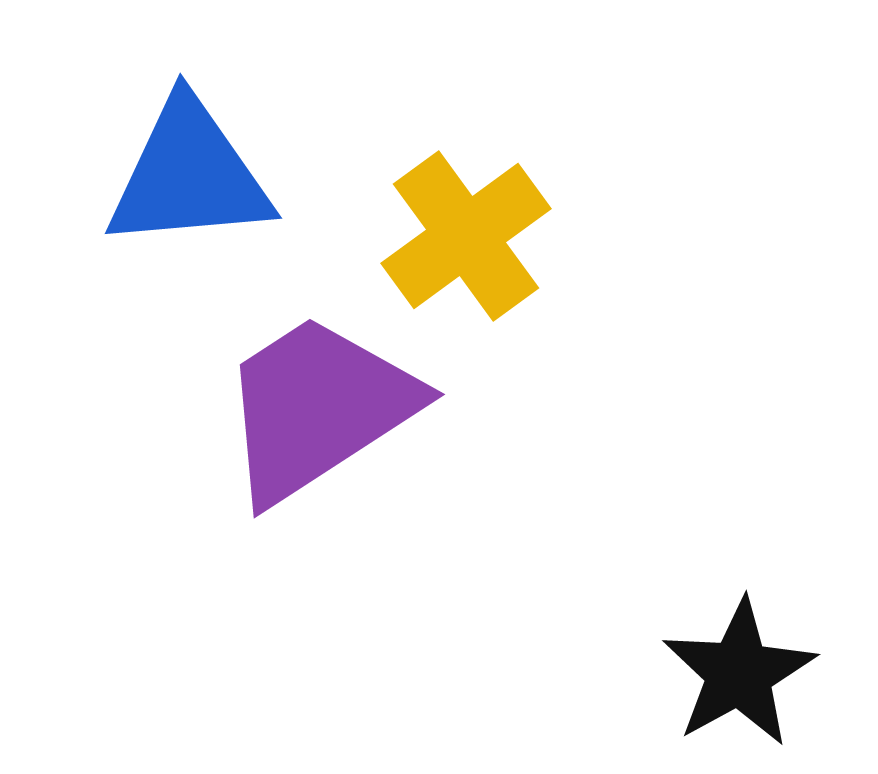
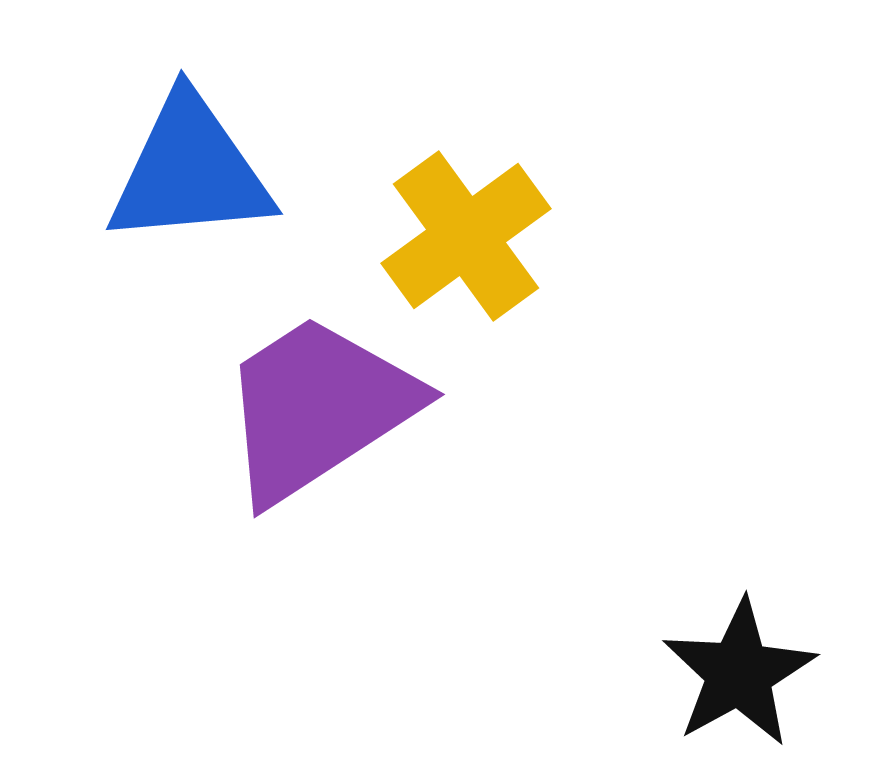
blue triangle: moved 1 px right, 4 px up
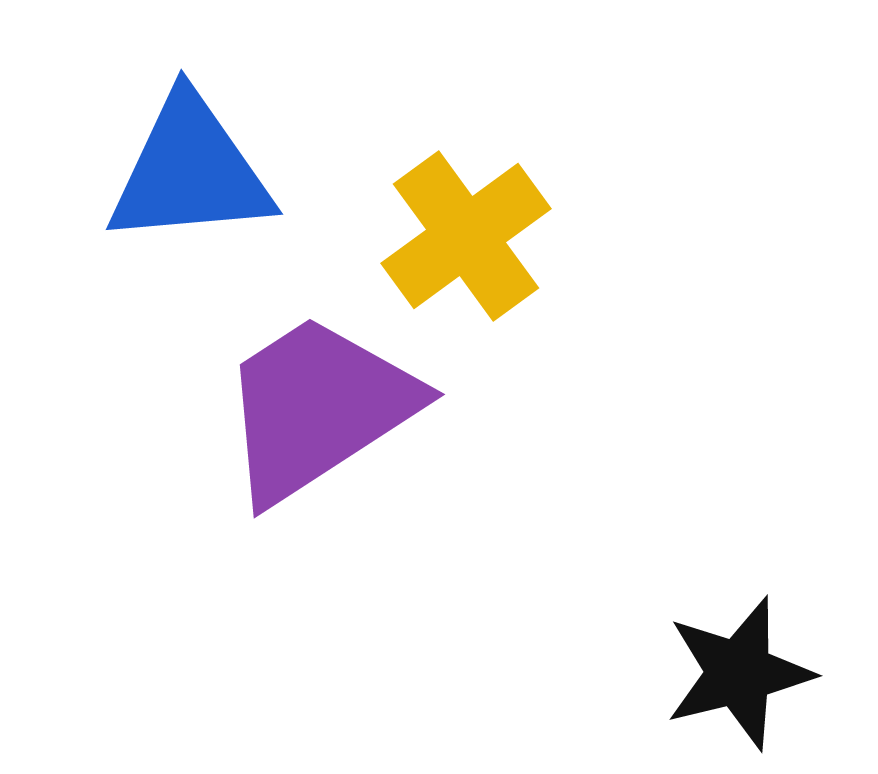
black star: rotated 15 degrees clockwise
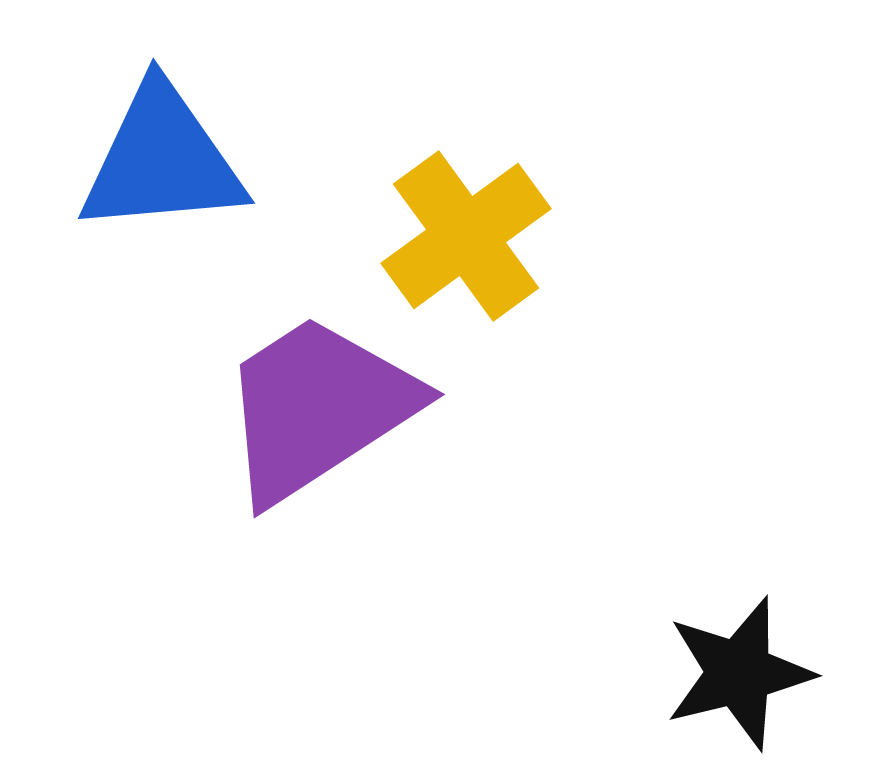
blue triangle: moved 28 px left, 11 px up
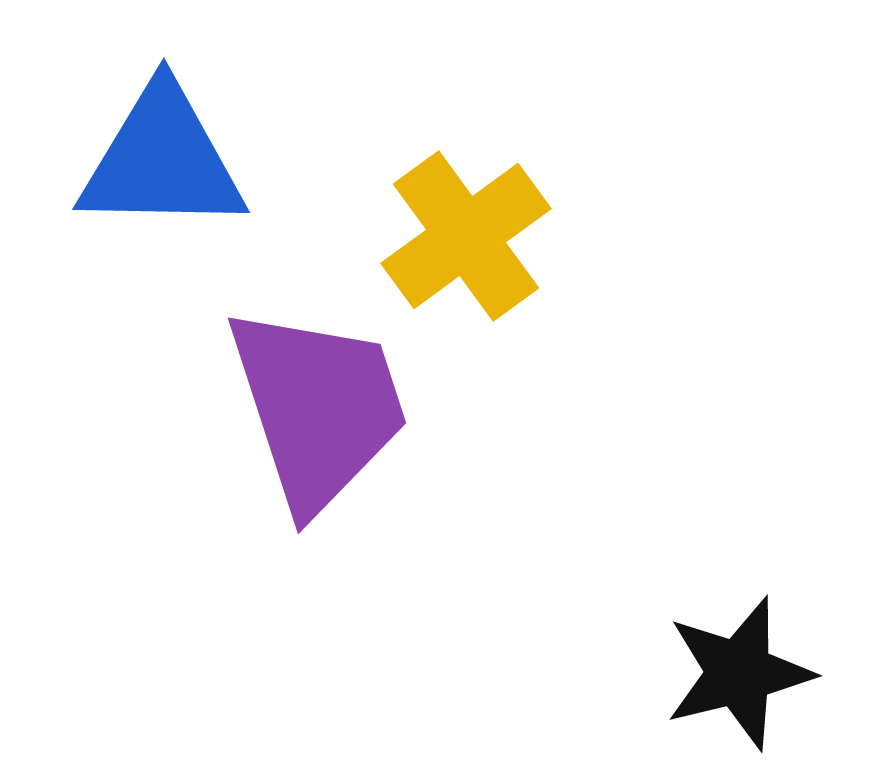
blue triangle: rotated 6 degrees clockwise
purple trapezoid: rotated 105 degrees clockwise
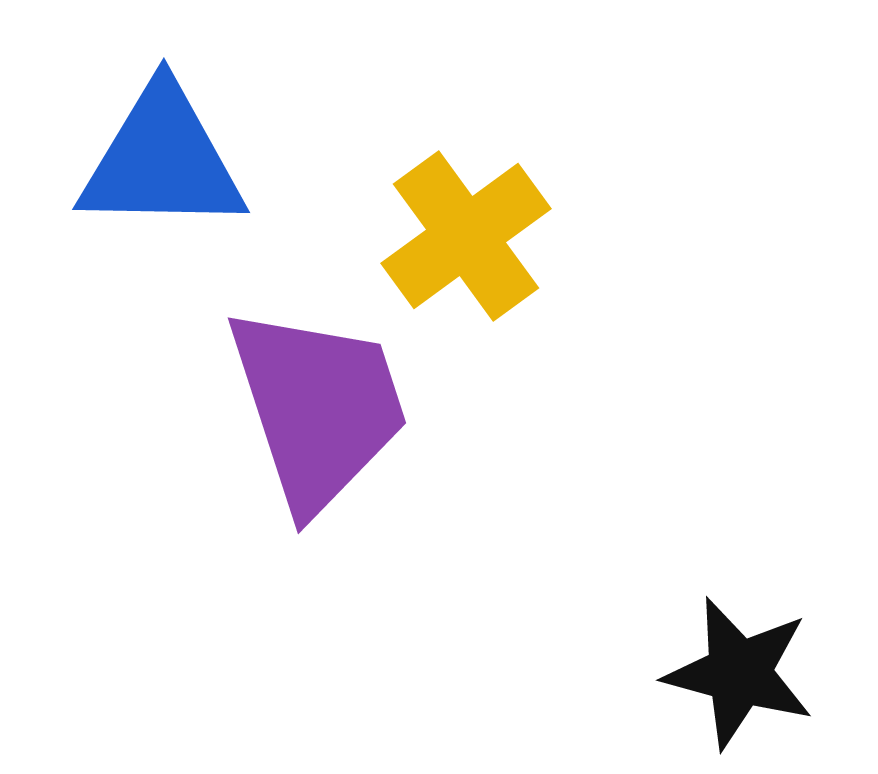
black star: rotated 29 degrees clockwise
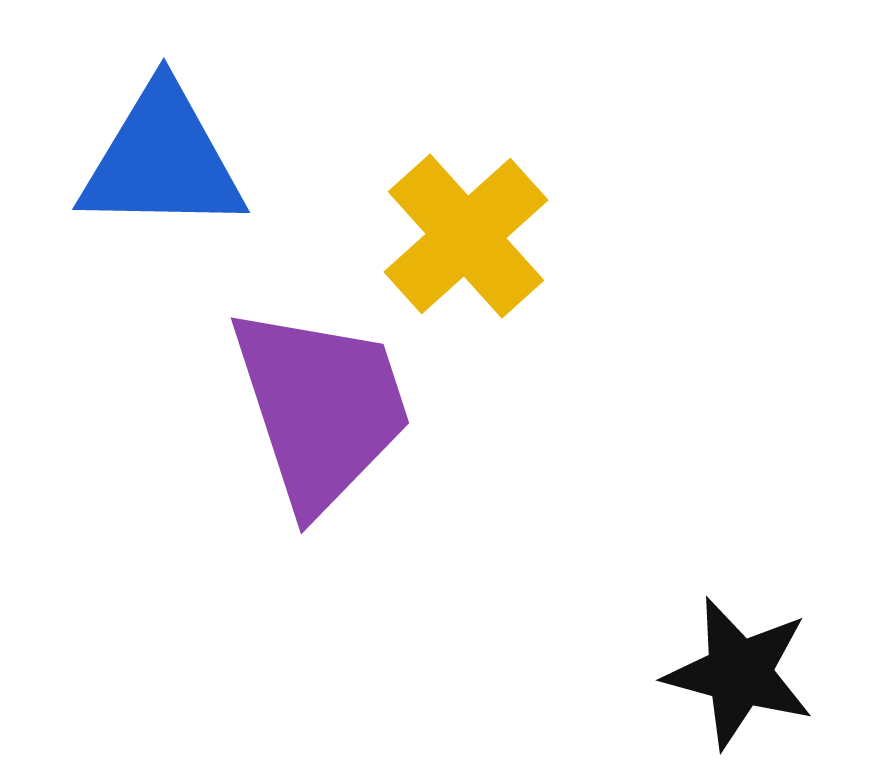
yellow cross: rotated 6 degrees counterclockwise
purple trapezoid: moved 3 px right
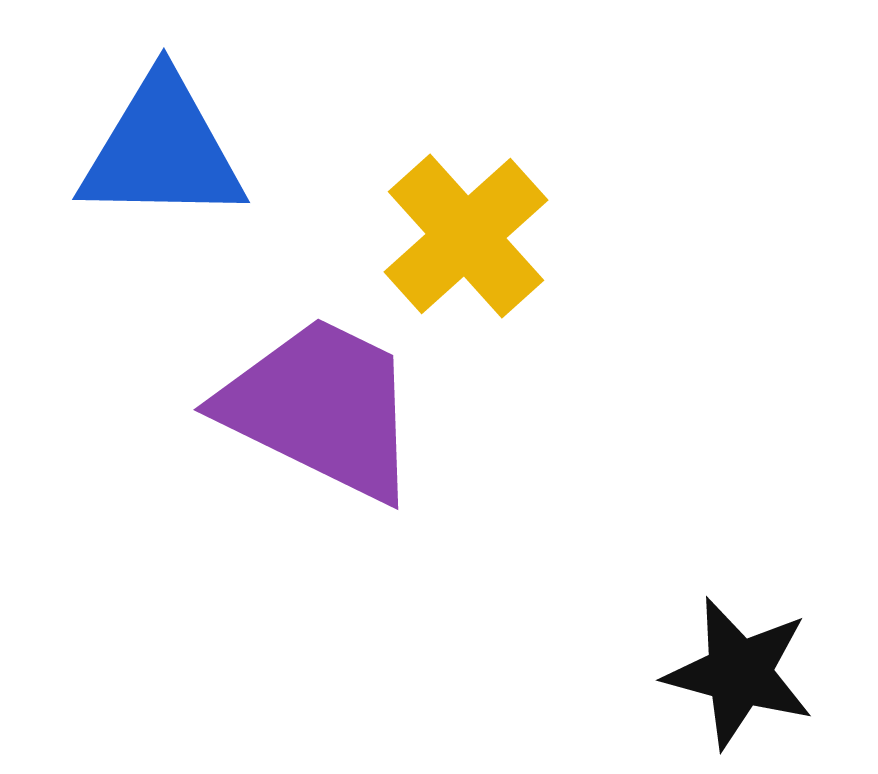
blue triangle: moved 10 px up
purple trapezoid: rotated 46 degrees counterclockwise
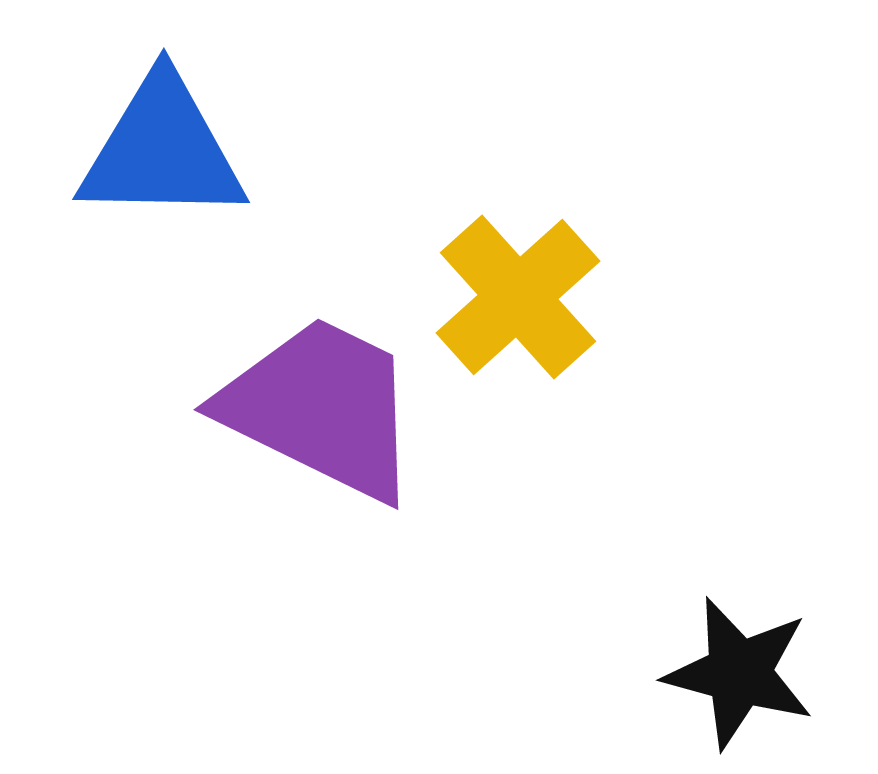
yellow cross: moved 52 px right, 61 px down
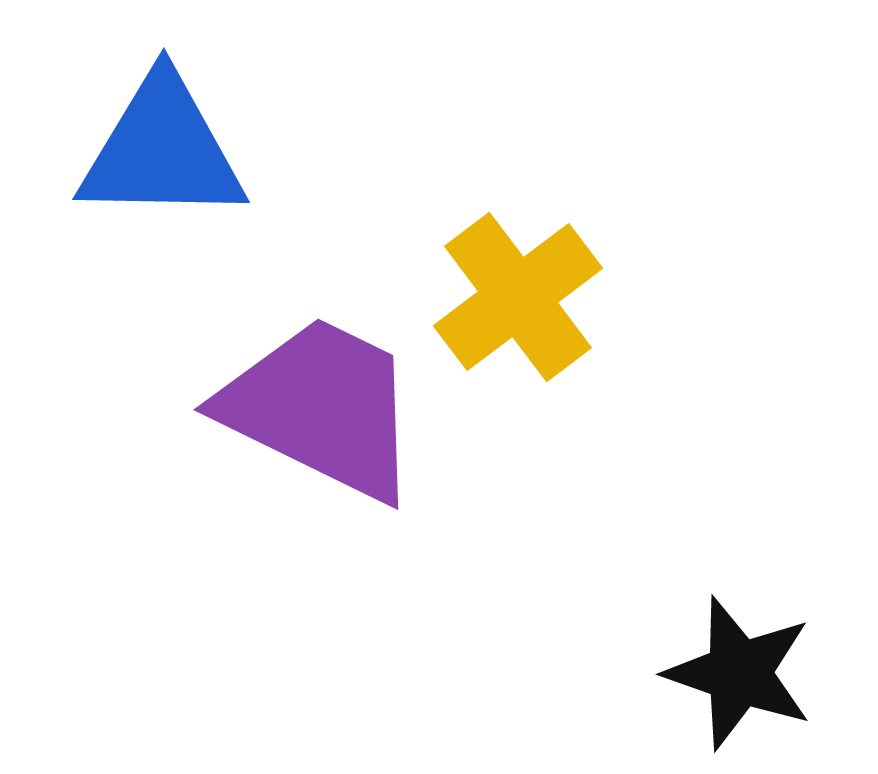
yellow cross: rotated 5 degrees clockwise
black star: rotated 4 degrees clockwise
